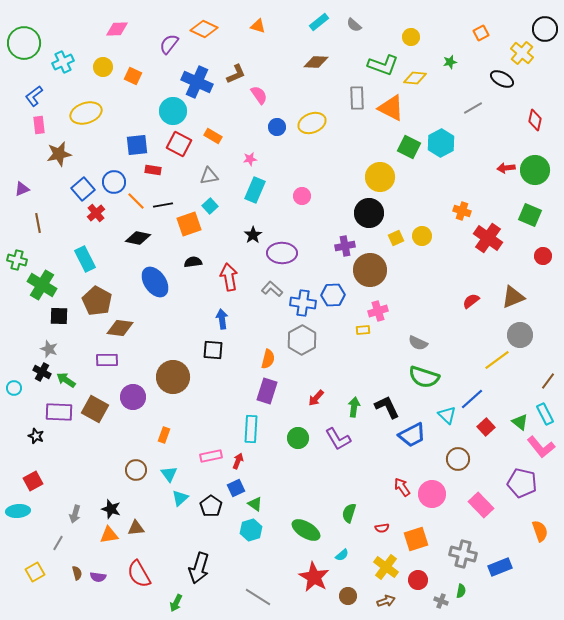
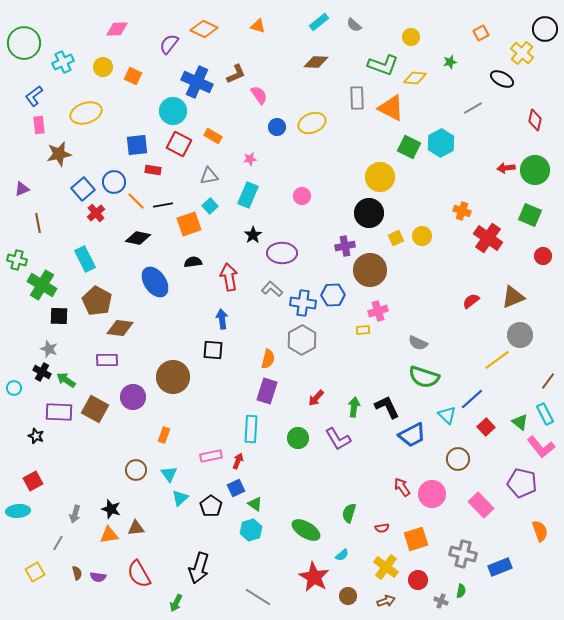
cyan rectangle at (255, 190): moved 7 px left, 5 px down
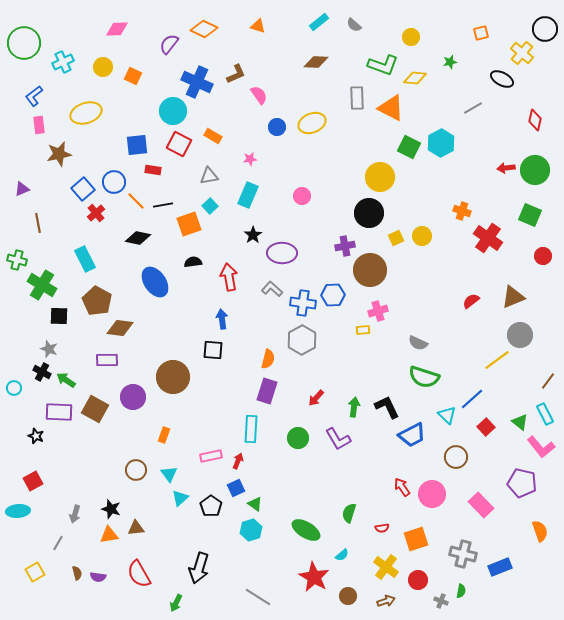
orange square at (481, 33): rotated 14 degrees clockwise
brown circle at (458, 459): moved 2 px left, 2 px up
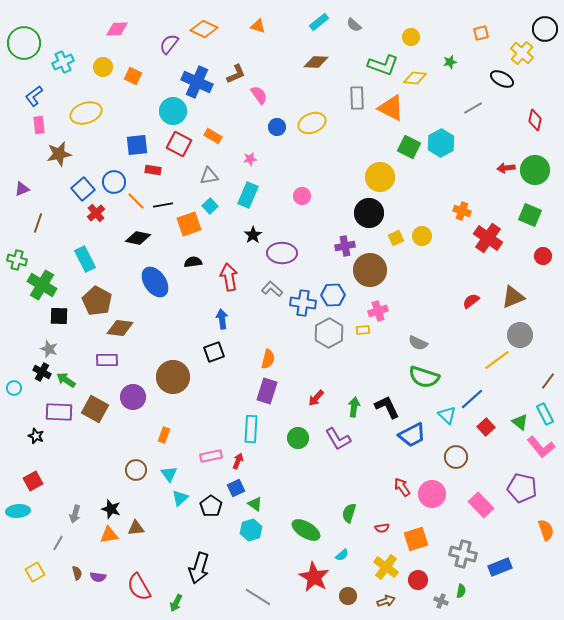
brown line at (38, 223): rotated 30 degrees clockwise
gray hexagon at (302, 340): moved 27 px right, 7 px up
black square at (213, 350): moved 1 px right, 2 px down; rotated 25 degrees counterclockwise
purple pentagon at (522, 483): moved 5 px down
orange semicircle at (540, 531): moved 6 px right, 1 px up
red semicircle at (139, 574): moved 13 px down
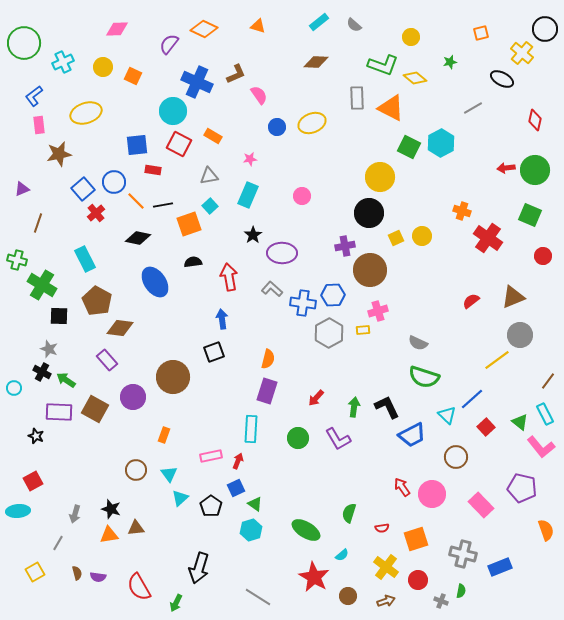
yellow diamond at (415, 78): rotated 35 degrees clockwise
purple rectangle at (107, 360): rotated 50 degrees clockwise
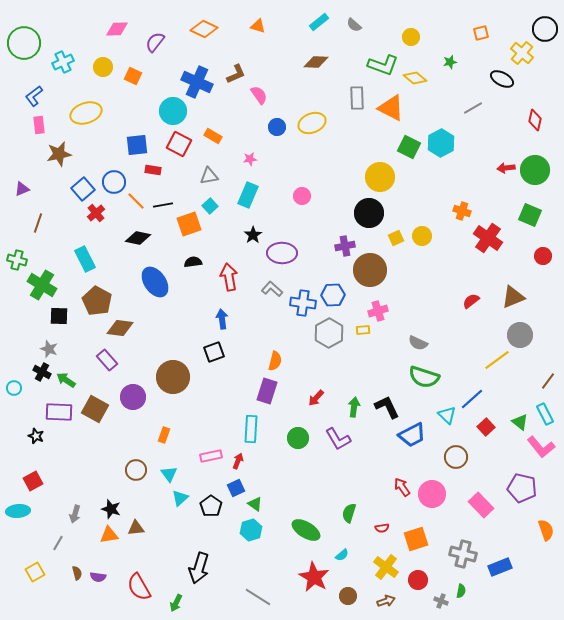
purple semicircle at (169, 44): moved 14 px left, 2 px up
orange semicircle at (268, 359): moved 7 px right, 2 px down
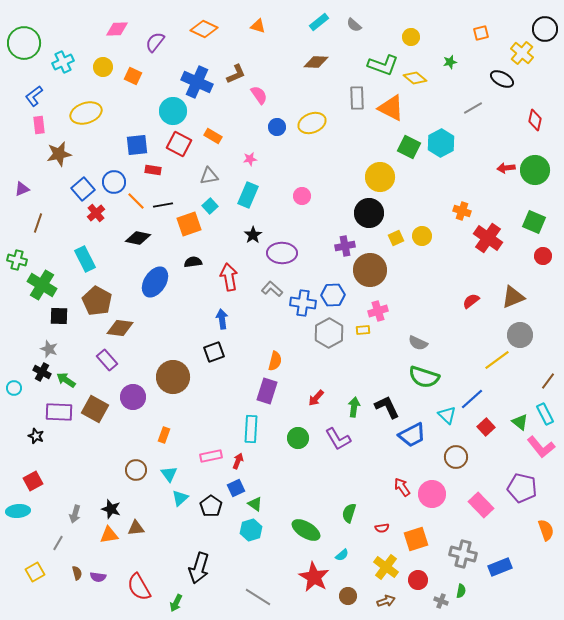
green square at (530, 215): moved 4 px right, 7 px down
blue ellipse at (155, 282): rotated 68 degrees clockwise
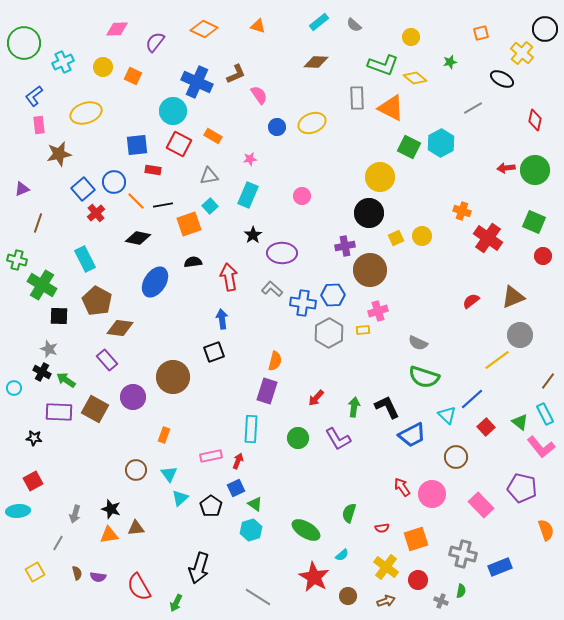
black star at (36, 436): moved 2 px left, 2 px down; rotated 14 degrees counterclockwise
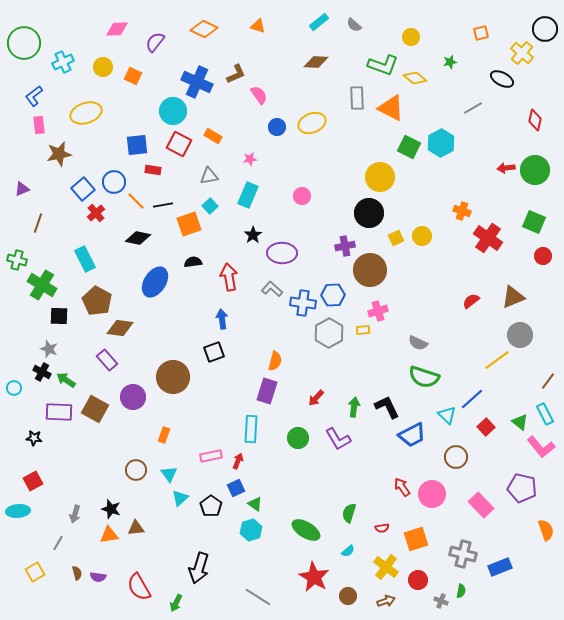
cyan semicircle at (342, 555): moved 6 px right, 4 px up
